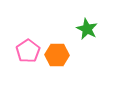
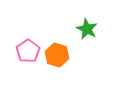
orange hexagon: rotated 15 degrees clockwise
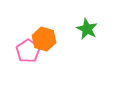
orange hexagon: moved 13 px left, 16 px up
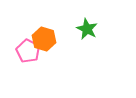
pink pentagon: rotated 10 degrees counterclockwise
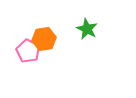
orange hexagon: rotated 25 degrees counterclockwise
